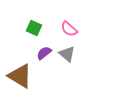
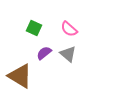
gray triangle: moved 1 px right
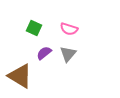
pink semicircle: rotated 24 degrees counterclockwise
gray triangle: rotated 30 degrees clockwise
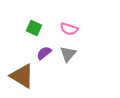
brown triangle: moved 2 px right
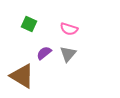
green square: moved 5 px left, 4 px up
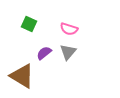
gray triangle: moved 2 px up
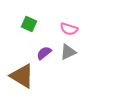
gray triangle: rotated 24 degrees clockwise
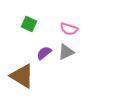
gray triangle: moved 2 px left
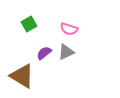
green square: rotated 35 degrees clockwise
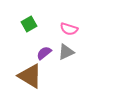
brown triangle: moved 8 px right
